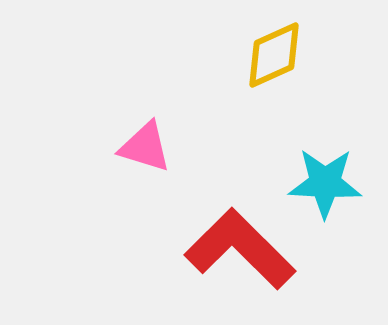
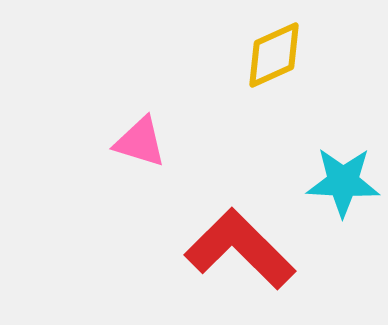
pink triangle: moved 5 px left, 5 px up
cyan star: moved 18 px right, 1 px up
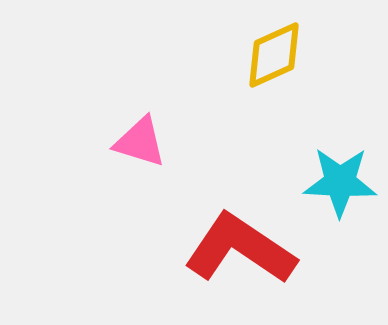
cyan star: moved 3 px left
red L-shape: rotated 11 degrees counterclockwise
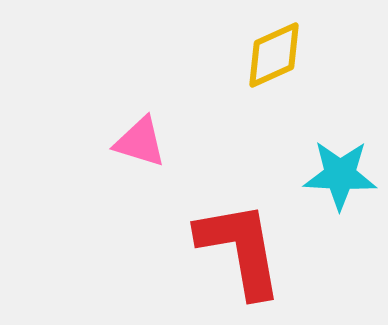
cyan star: moved 7 px up
red L-shape: rotated 46 degrees clockwise
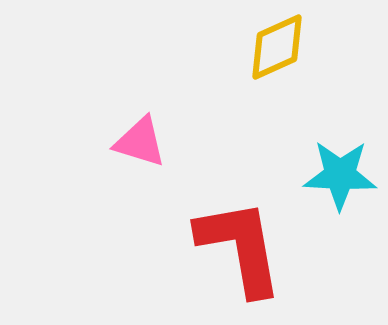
yellow diamond: moved 3 px right, 8 px up
red L-shape: moved 2 px up
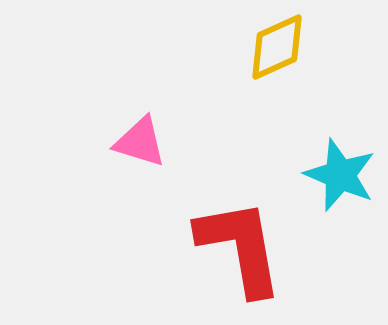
cyan star: rotated 20 degrees clockwise
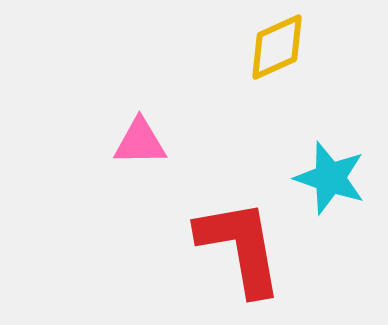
pink triangle: rotated 18 degrees counterclockwise
cyan star: moved 10 px left, 3 px down; rotated 4 degrees counterclockwise
